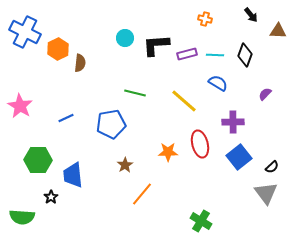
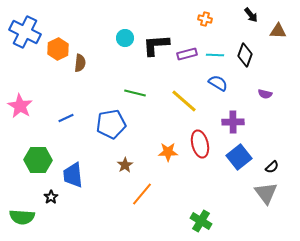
purple semicircle: rotated 120 degrees counterclockwise
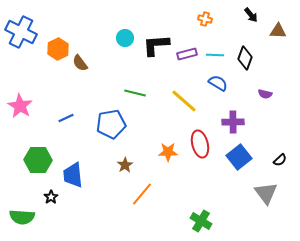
blue cross: moved 4 px left
black diamond: moved 3 px down
brown semicircle: rotated 138 degrees clockwise
black semicircle: moved 8 px right, 7 px up
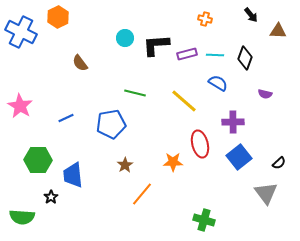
orange hexagon: moved 32 px up
orange star: moved 5 px right, 10 px down
black semicircle: moved 1 px left, 3 px down
green cross: moved 3 px right, 1 px up; rotated 15 degrees counterclockwise
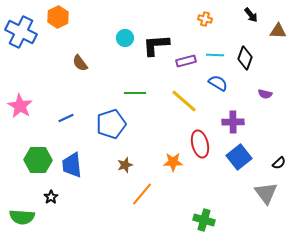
purple rectangle: moved 1 px left, 7 px down
green line: rotated 15 degrees counterclockwise
blue pentagon: rotated 8 degrees counterclockwise
brown star: rotated 14 degrees clockwise
blue trapezoid: moved 1 px left, 10 px up
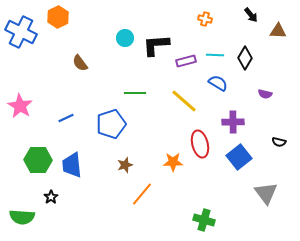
black diamond: rotated 10 degrees clockwise
black semicircle: moved 21 px up; rotated 56 degrees clockwise
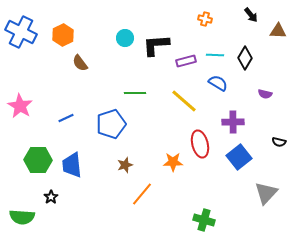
orange hexagon: moved 5 px right, 18 px down
gray triangle: rotated 20 degrees clockwise
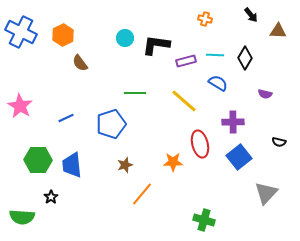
black L-shape: rotated 12 degrees clockwise
